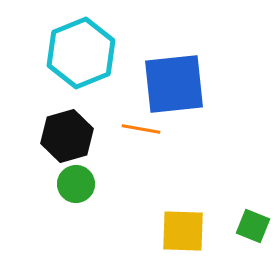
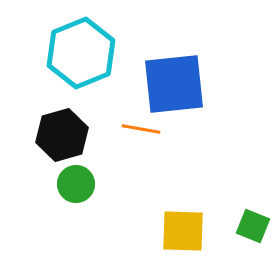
black hexagon: moved 5 px left, 1 px up
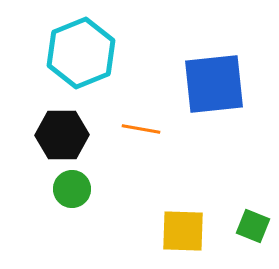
blue square: moved 40 px right
black hexagon: rotated 15 degrees clockwise
green circle: moved 4 px left, 5 px down
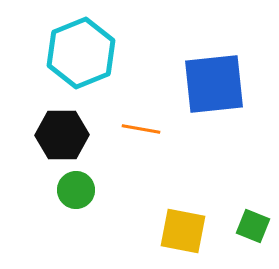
green circle: moved 4 px right, 1 px down
yellow square: rotated 9 degrees clockwise
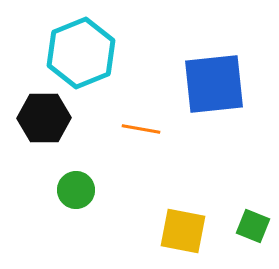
black hexagon: moved 18 px left, 17 px up
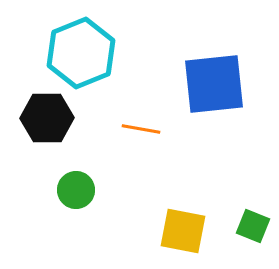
black hexagon: moved 3 px right
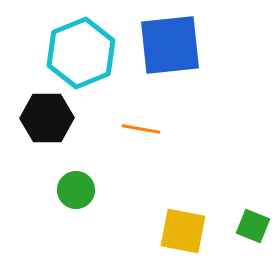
blue square: moved 44 px left, 39 px up
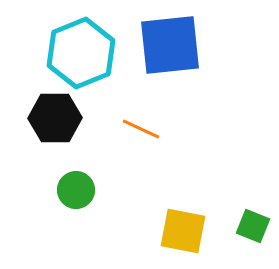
black hexagon: moved 8 px right
orange line: rotated 15 degrees clockwise
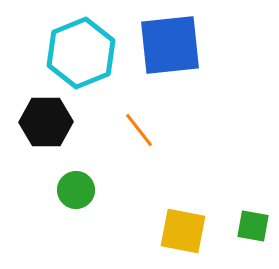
black hexagon: moved 9 px left, 4 px down
orange line: moved 2 px left, 1 px down; rotated 27 degrees clockwise
green square: rotated 12 degrees counterclockwise
